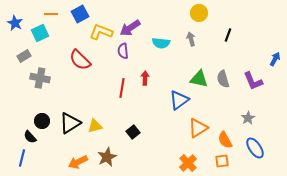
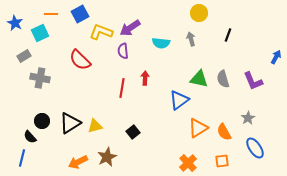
blue arrow: moved 1 px right, 2 px up
orange semicircle: moved 1 px left, 8 px up
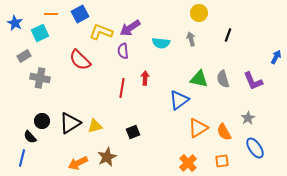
black square: rotated 16 degrees clockwise
orange arrow: moved 1 px down
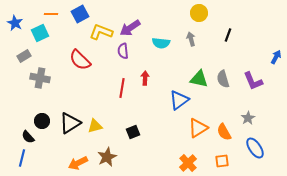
black semicircle: moved 2 px left
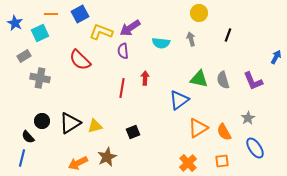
gray semicircle: moved 1 px down
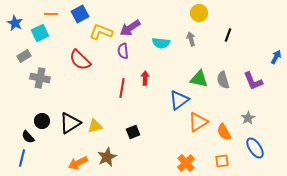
orange triangle: moved 6 px up
orange cross: moved 2 px left
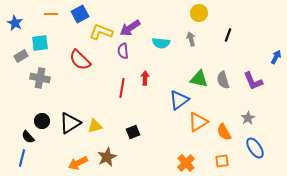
cyan square: moved 10 px down; rotated 18 degrees clockwise
gray rectangle: moved 3 px left
